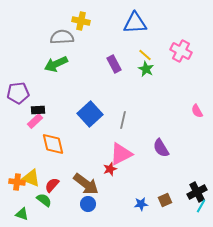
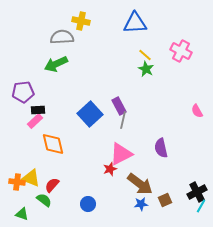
purple rectangle: moved 5 px right, 42 px down
purple pentagon: moved 5 px right, 1 px up
purple semicircle: rotated 18 degrees clockwise
brown arrow: moved 54 px right
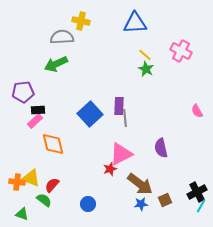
purple rectangle: rotated 30 degrees clockwise
gray line: moved 2 px right, 2 px up; rotated 18 degrees counterclockwise
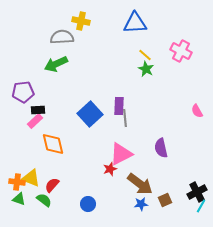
green triangle: moved 3 px left, 15 px up
